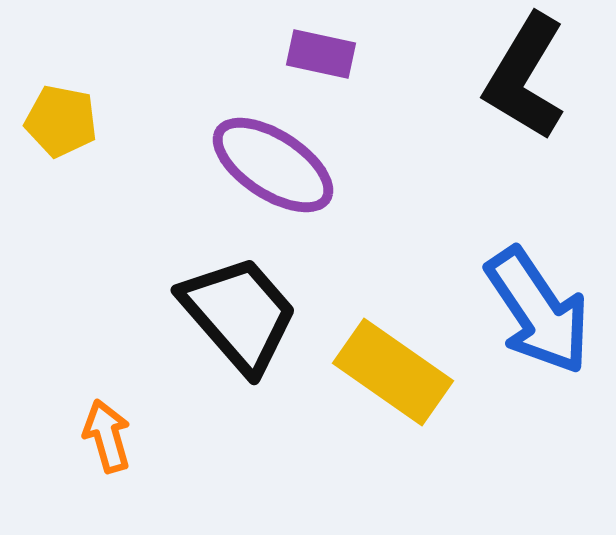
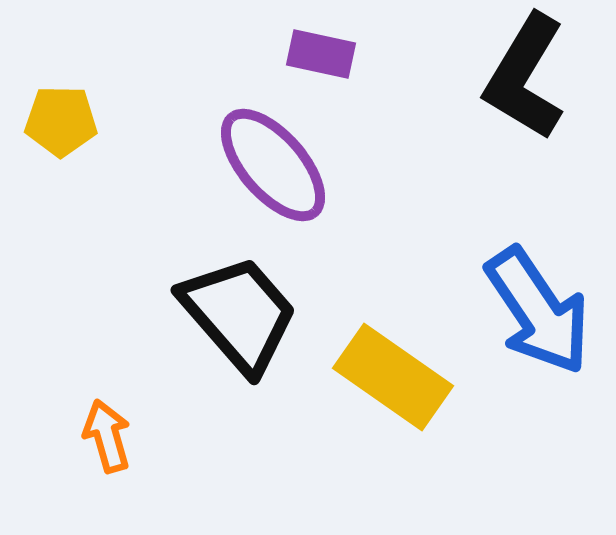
yellow pentagon: rotated 10 degrees counterclockwise
purple ellipse: rotated 16 degrees clockwise
yellow rectangle: moved 5 px down
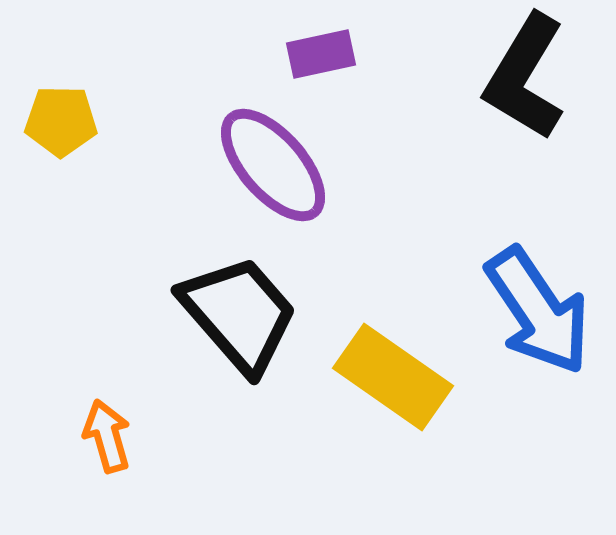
purple rectangle: rotated 24 degrees counterclockwise
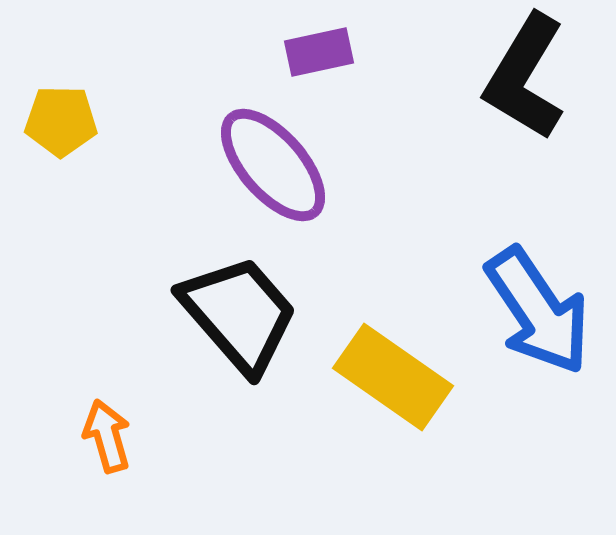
purple rectangle: moved 2 px left, 2 px up
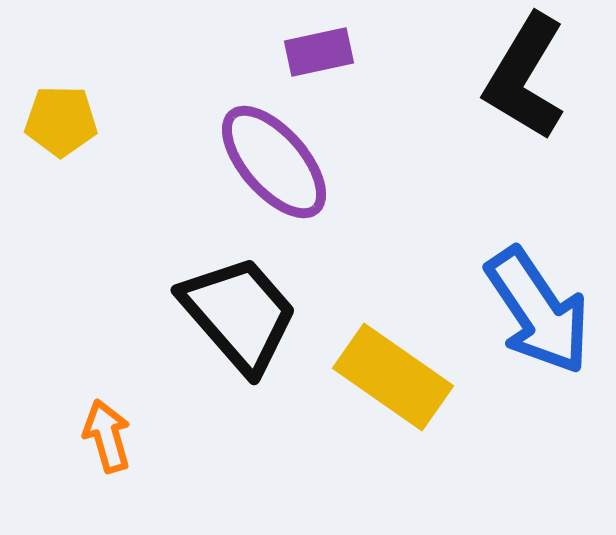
purple ellipse: moved 1 px right, 3 px up
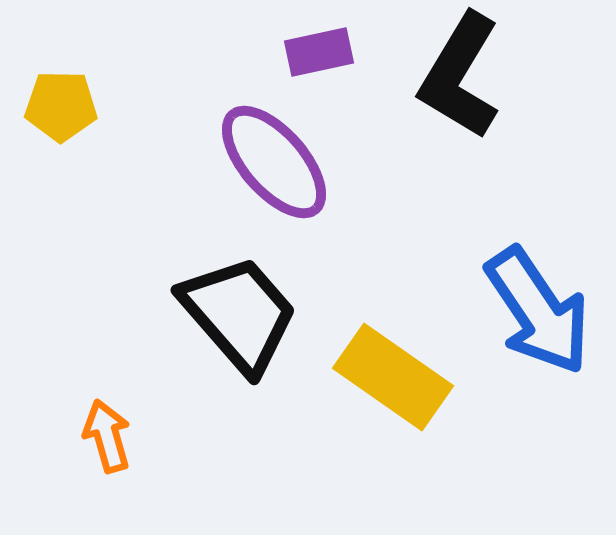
black L-shape: moved 65 px left, 1 px up
yellow pentagon: moved 15 px up
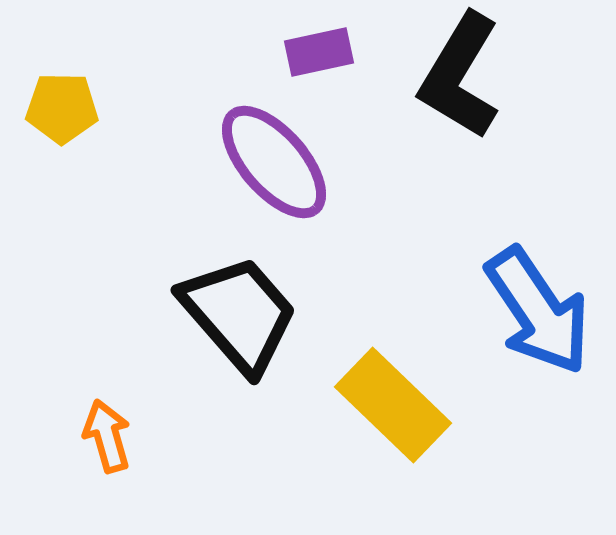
yellow pentagon: moved 1 px right, 2 px down
yellow rectangle: moved 28 px down; rotated 9 degrees clockwise
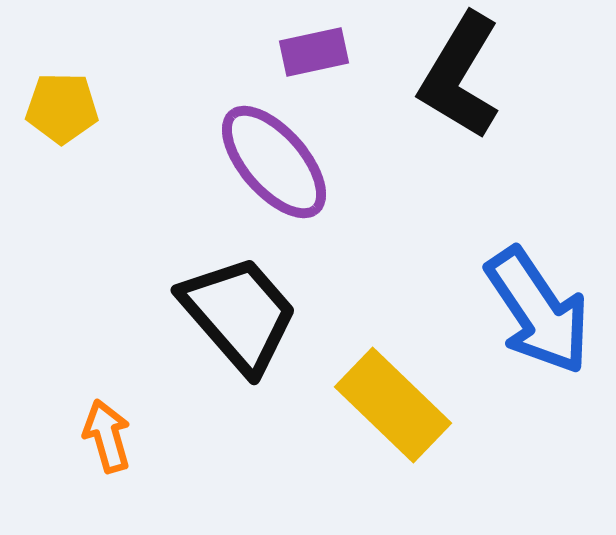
purple rectangle: moved 5 px left
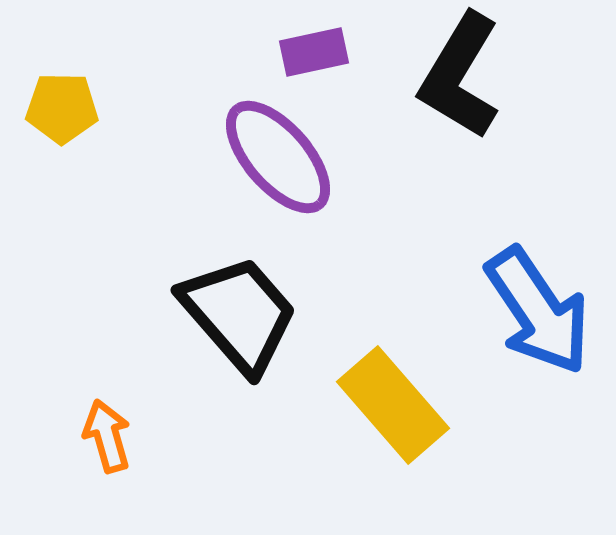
purple ellipse: moved 4 px right, 5 px up
yellow rectangle: rotated 5 degrees clockwise
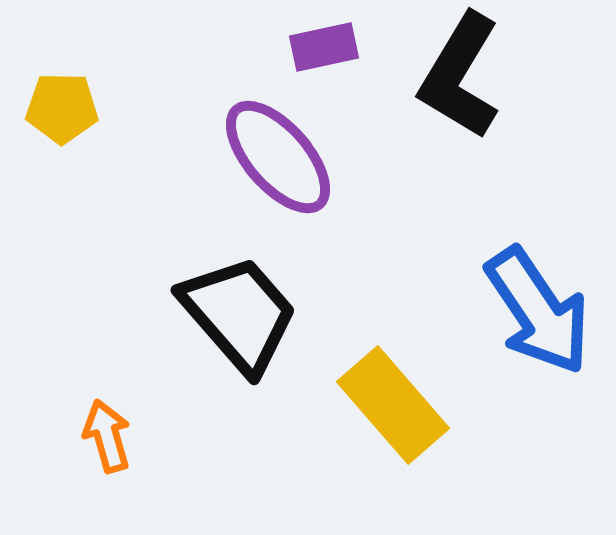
purple rectangle: moved 10 px right, 5 px up
